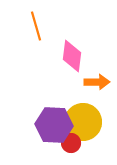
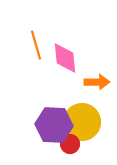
orange line: moved 19 px down
pink diamond: moved 7 px left, 2 px down; rotated 12 degrees counterclockwise
yellow circle: moved 1 px left
red circle: moved 1 px left, 1 px down
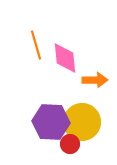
orange arrow: moved 2 px left, 2 px up
purple hexagon: moved 3 px left, 3 px up
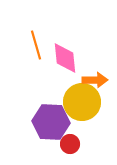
yellow circle: moved 20 px up
